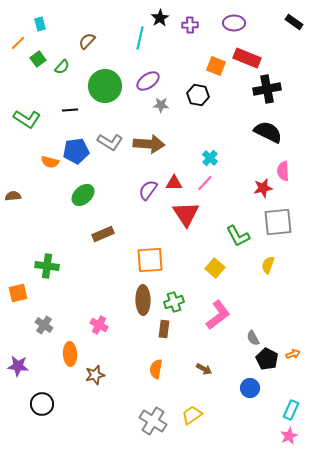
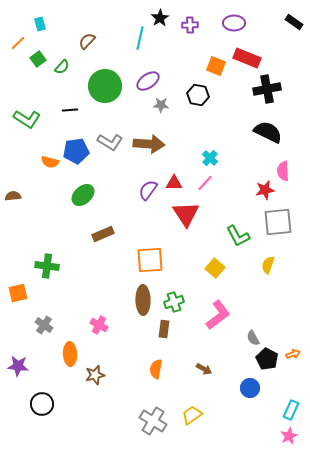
red star at (263, 188): moved 2 px right, 2 px down
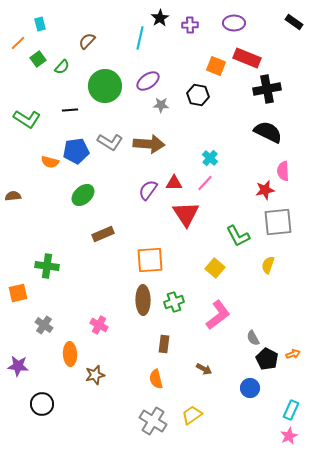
brown rectangle at (164, 329): moved 15 px down
orange semicircle at (156, 369): moved 10 px down; rotated 24 degrees counterclockwise
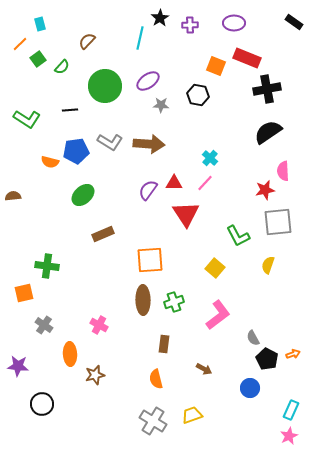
orange line at (18, 43): moved 2 px right, 1 px down
black semicircle at (268, 132): rotated 60 degrees counterclockwise
orange square at (18, 293): moved 6 px right
yellow trapezoid at (192, 415): rotated 15 degrees clockwise
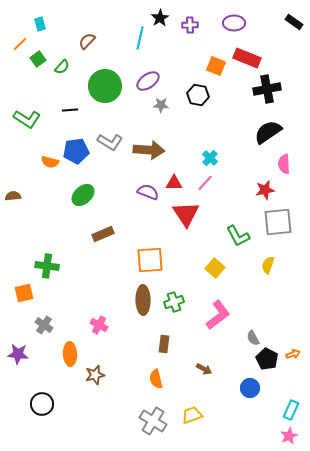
brown arrow at (149, 144): moved 6 px down
pink semicircle at (283, 171): moved 1 px right, 7 px up
purple semicircle at (148, 190): moved 2 px down; rotated 75 degrees clockwise
purple star at (18, 366): moved 12 px up
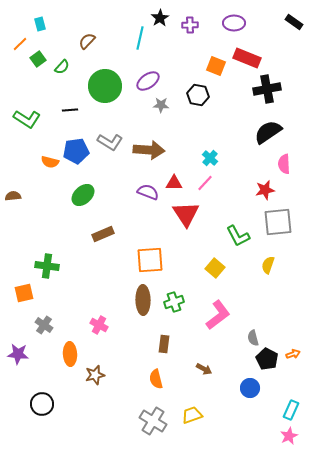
gray semicircle at (253, 338): rotated 14 degrees clockwise
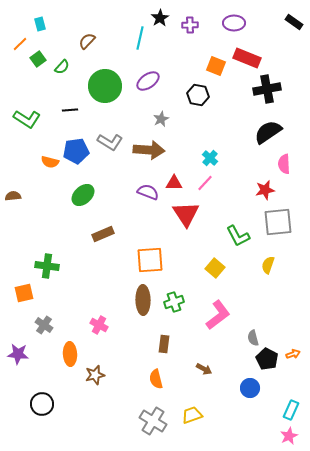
gray star at (161, 105): moved 14 px down; rotated 28 degrees counterclockwise
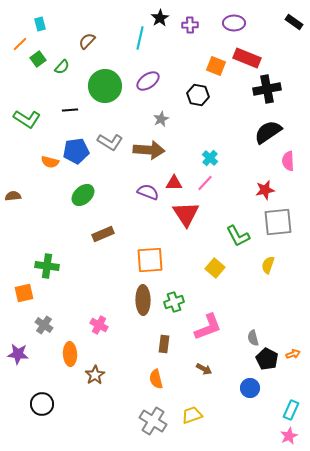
pink semicircle at (284, 164): moved 4 px right, 3 px up
pink L-shape at (218, 315): moved 10 px left, 12 px down; rotated 16 degrees clockwise
brown star at (95, 375): rotated 18 degrees counterclockwise
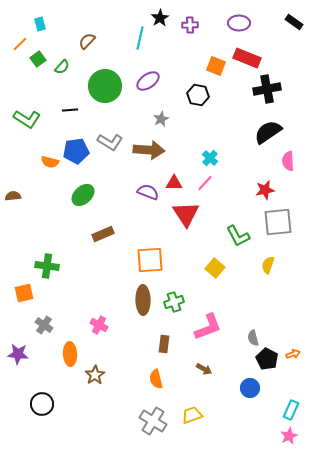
purple ellipse at (234, 23): moved 5 px right
